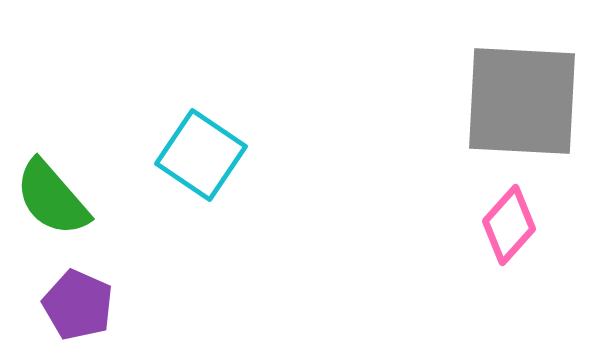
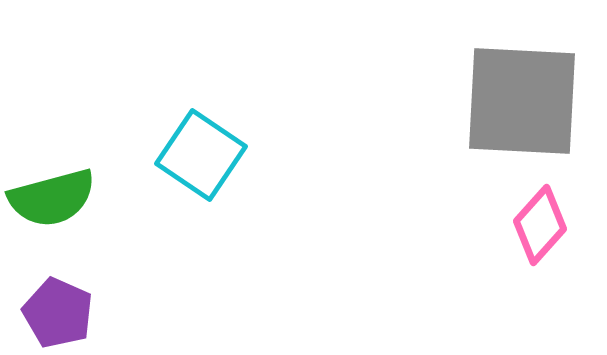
green semicircle: rotated 64 degrees counterclockwise
pink diamond: moved 31 px right
purple pentagon: moved 20 px left, 8 px down
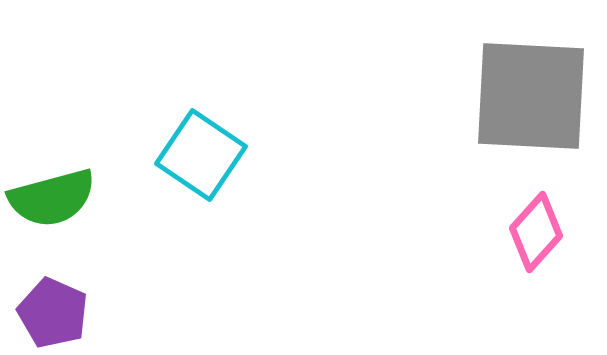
gray square: moved 9 px right, 5 px up
pink diamond: moved 4 px left, 7 px down
purple pentagon: moved 5 px left
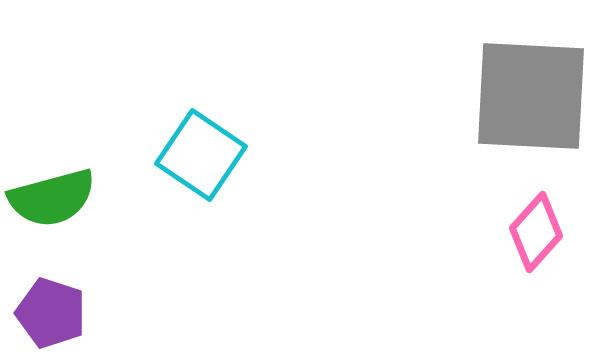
purple pentagon: moved 2 px left; rotated 6 degrees counterclockwise
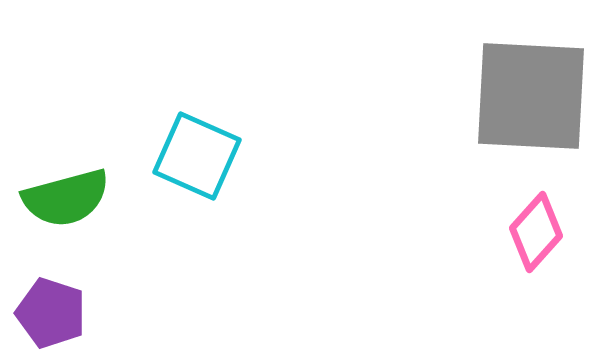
cyan square: moved 4 px left, 1 px down; rotated 10 degrees counterclockwise
green semicircle: moved 14 px right
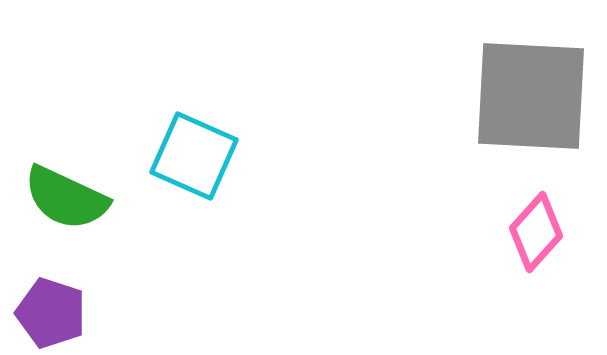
cyan square: moved 3 px left
green semicircle: rotated 40 degrees clockwise
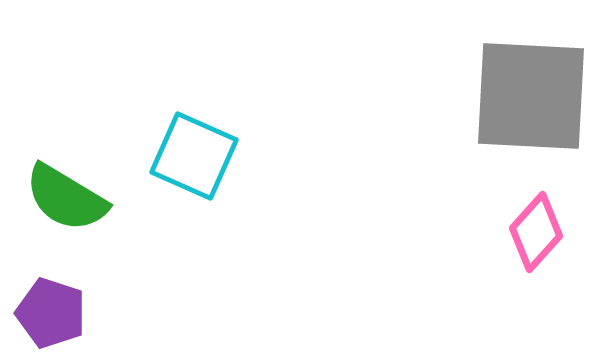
green semicircle: rotated 6 degrees clockwise
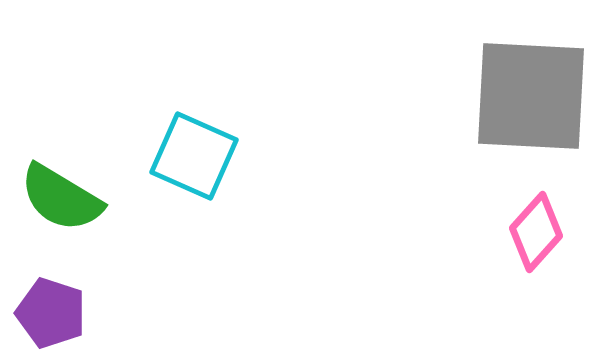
green semicircle: moved 5 px left
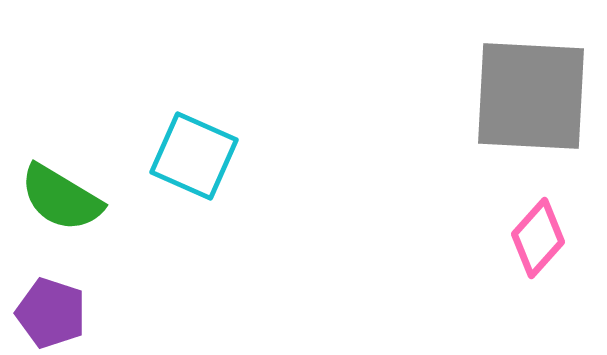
pink diamond: moved 2 px right, 6 px down
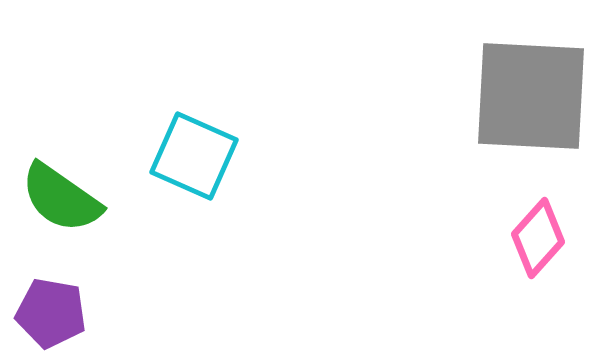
green semicircle: rotated 4 degrees clockwise
purple pentagon: rotated 8 degrees counterclockwise
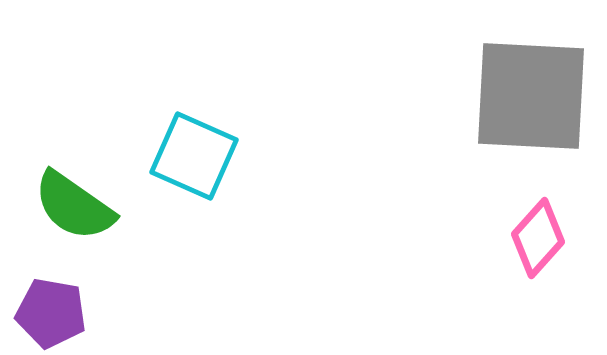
green semicircle: moved 13 px right, 8 px down
